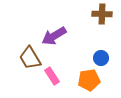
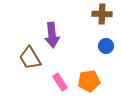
purple arrow: moved 2 px left, 1 px up; rotated 65 degrees counterclockwise
blue circle: moved 5 px right, 12 px up
pink rectangle: moved 8 px right, 6 px down
orange pentagon: moved 1 px down
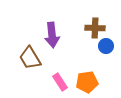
brown cross: moved 7 px left, 14 px down
orange pentagon: moved 2 px left, 1 px down
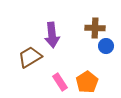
brown trapezoid: moved 1 px up; rotated 90 degrees clockwise
orange pentagon: rotated 25 degrees counterclockwise
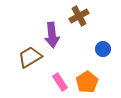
brown cross: moved 16 px left, 12 px up; rotated 30 degrees counterclockwise
blue circle: moved 3 px left, 3 px down
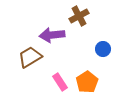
purple arrow: rotated 90 degrees clockwise
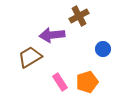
orange pentagon: rotated 15 degrees clockwise
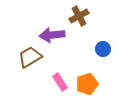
orange pentagon: moved 2 px down
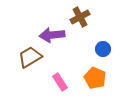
brown cross: moved 1 px right, 1 px down
orange pentagon: moved 8 px right, 6 px up; rotated 30 degrees counterclockwise
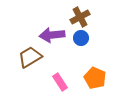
blue circle: moved 22 px left, 11 px up
